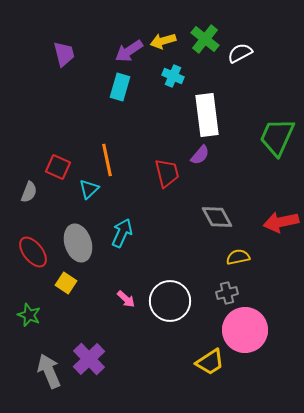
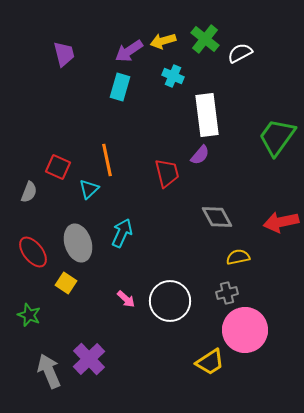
green trapezoid: rotated 12 degrees clockwise
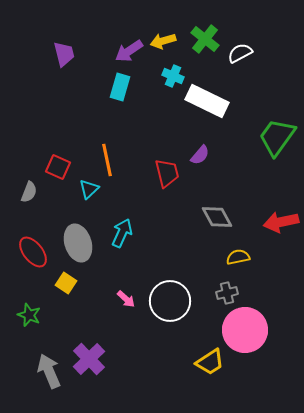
white rectangle: moved 14 px up; rotated 57 degrees counterclockwise
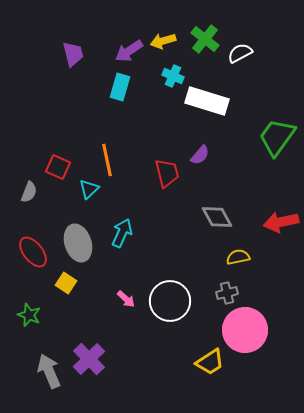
purple trapezoid: moved 9 px right
white rectangle: rotated 9 degrees counterclockwise
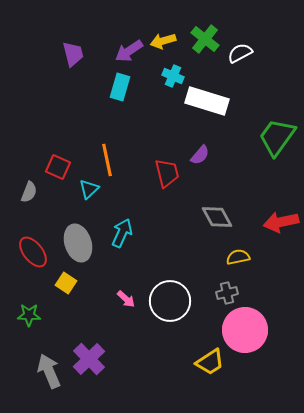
green star: rotated 20 degrees counterclockwise
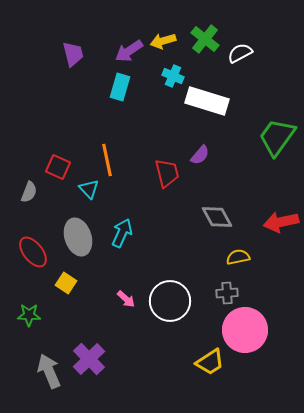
cyan triangle: rotated 30 degrees counterclockwise
gray ellipse: moved 6 px up
gray cross: rotated 10 degrees clockwise
